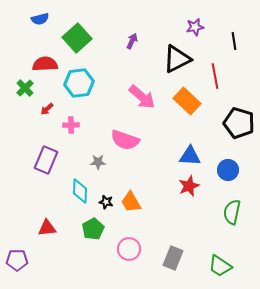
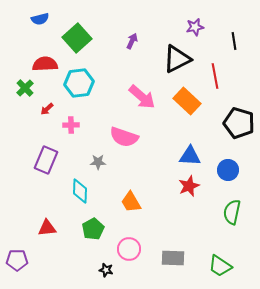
pink semicircle: moved 1 px left, 3 px up
black star: moved 68 px down
gray rectangle: rotated 70 degrees clockwise
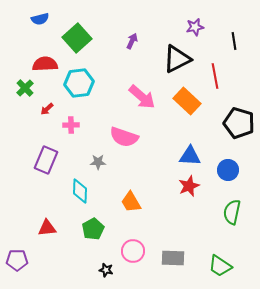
pink circle: moved 4 px right, 2 px down
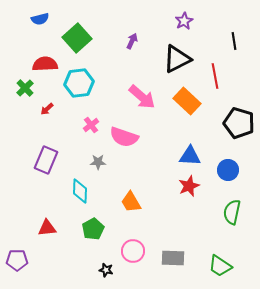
purple star: moved 11 px left, 6 px up; rotated 18 degrees counterclockwise
pink cross: moved 20 px right; rotated 35 degrees counterclockwise
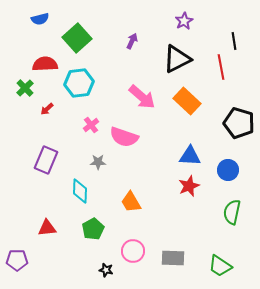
red line: moved 6 px right, 9 px up
